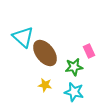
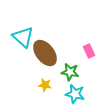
green star: moved 4 px left, 5 px down; rotated 18 degrees clockwise
cyan star: moved 1 px right, 2 px down
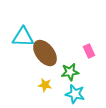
cyan triangle: rotated 40 degrees counterclockwise
green star: rotated 18 degrees counterclockwise
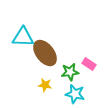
pink rectangle: moved 13 px down; rotated 32 degrees counterclockwise
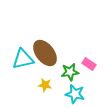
cyan triangle: moved 22 px down; rotated 15 degrees counterclockwise
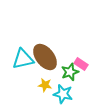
brown ellipse: moved 4 px down
pink rectangle: moved 8 px left
green star: rotated 12 degrees counterclockwise
cyan star: moved 12 px left
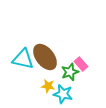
cyan triangle: rotated 25 degrees clockwise
pink rectangle: rotated 16 degrees clockwise
yellow star: moved 3 px right, 1 px down
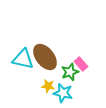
cyan star: moved 1 px up
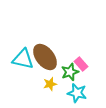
yellow star: moved 2 px right, 2 px up; rotated 24 degrees counterclockwise
cyan star: moved 14 px right
